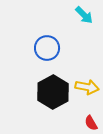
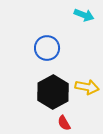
cyan arrow: rotated 24 degrees counterclockwise
red semicircle: moved 27 px left
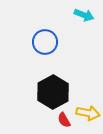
blue circle: moved 2 px left, 6 px up
yellow arrow: moved 1 px right, 26 px down
red semicircle: moved 3 px up
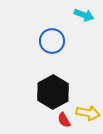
blue circle: moved 7 px right, 1 px up
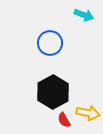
blue circle: moved 2 px left, 2 px down
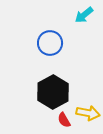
cyan arrow: rotated 120 degrees clockwise
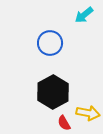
red semicircle: moved 3 px down
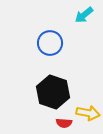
black hexagon: rotated 12 degrees counterclockwise
red semicircle: rotated 56 degrees counterclockwise
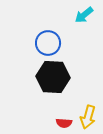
blue circle: moved 2 px left
black hexagon: moved 15 px up; rotated 16 degrees counterclockwise
yellow arrow: moved 4 px down; rotated 95 degrees clockwise
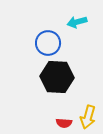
cyan arrow: moved 7 px left, 7 px down; rotated 24 degrees clockwise
black hexagon: moved 4 px right
